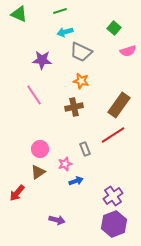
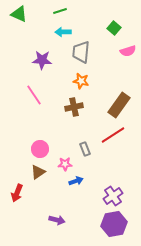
cyan arrow: moved 2 px left; rotated 14 degrees clockwise
gray trapezoid: rotated 70 degrees clockwise
pink star: rotated 16 degrees clockwise
red arrow: rotated 18 degrees counterclockwise
purple hexagon: rotated 10 degrees clockwise
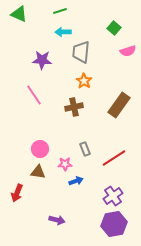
orange star: moved 3 px right; rotated 21 degrees clockwise
red line: moved 1 px right, 23 px down
brown triangle: rotated 42 degrees clockwise
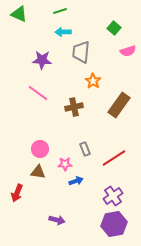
orange star: moved 9 px right
pink line: moved 4 px right, 2 px up; rotated 20 degrees counterclockwise
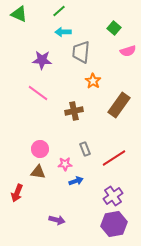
green line: moved 1 px left; rotated 24 degrees counterclockwise
brown cross: moved 4 px down
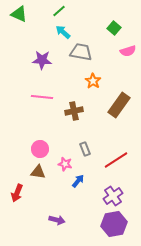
cyan arrow: rotated 42 degrees clockwise
gray trapezoid: rotated 95 degrees clockwise
pink line: moved 4 px right, 4 px down; rotated 30 degrees counterclockwise
red line: moved 2 px right, 2 px down
pink star: rotated 16 degrees clockwise
blue arrow: moved 2 px right; rotated 32 degrees counterclockwise
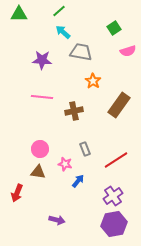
green triangle: rotated 24 degrees counterclockwise
green square: rotated 16 degrees clockwise
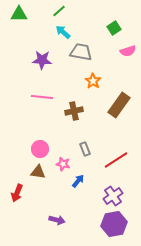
pink star: moved 2 px left
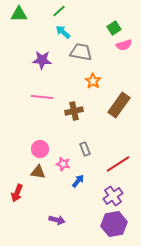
pink semicircle: moved 4 px left, 6 px up
red line: moved 2 px right, 4 px down
